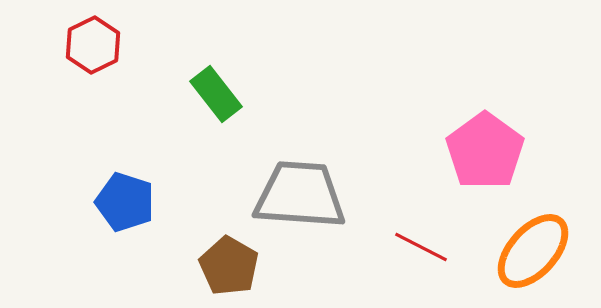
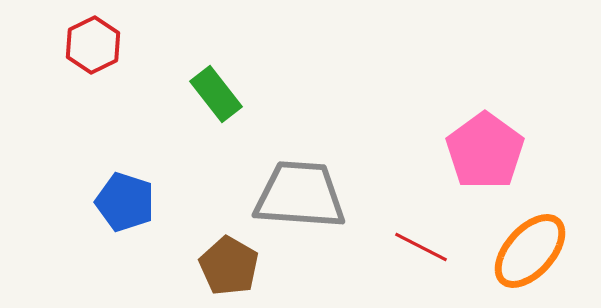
orange ellipse: moved 3 px left
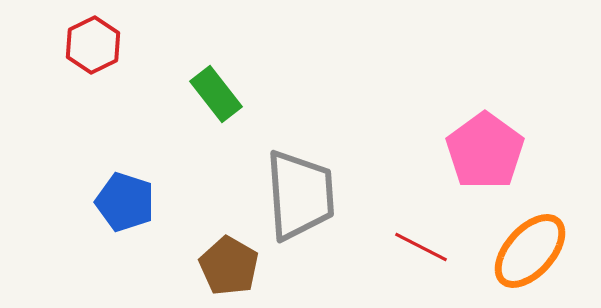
gray trapezoid: rotated 82 degrees clockwise
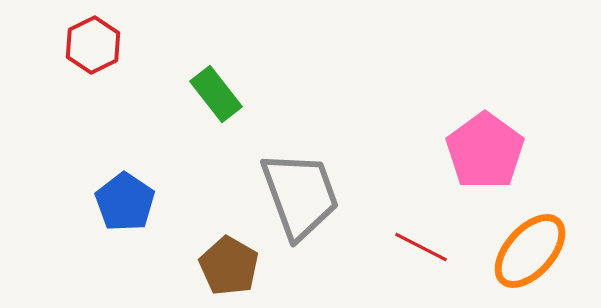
gray trapezoid: rotated 16 degrees counterclockwise
blue pentagon: rotated 16 degrees clockwise
